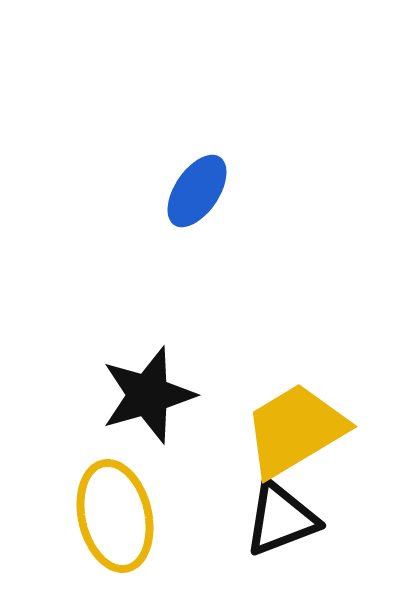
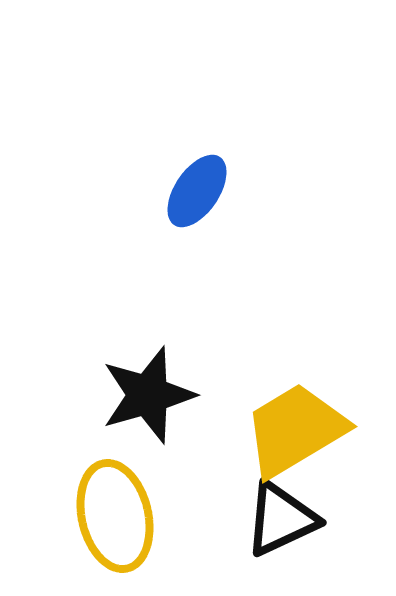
black triangle: rotated 4 degrees counterclockwise
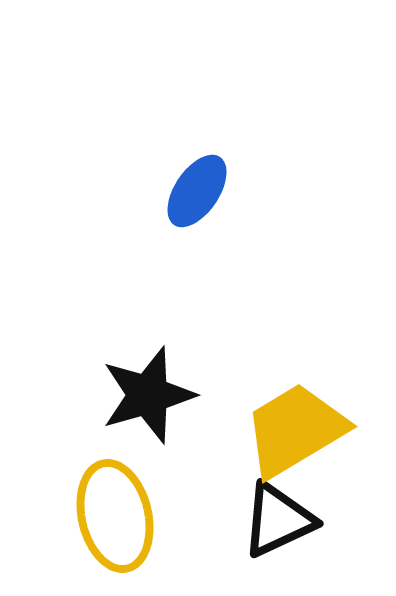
black triangle: moved 3 px left, 1 px down
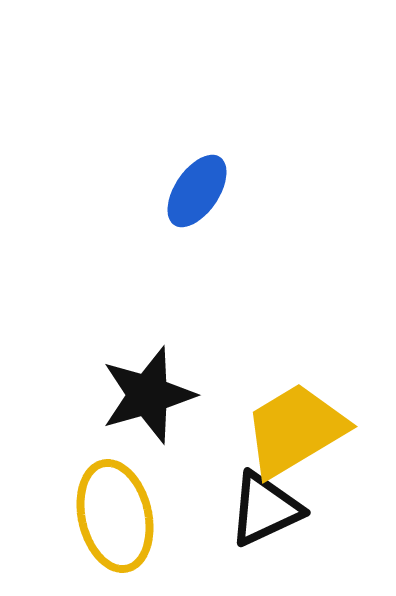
black triangle: moved 13 px left, 11 px up
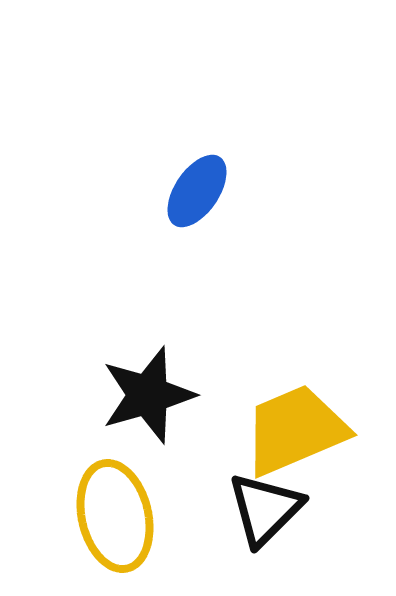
yellow trapezoid: rotated 8 degrees clockwise
black triangle: rotated 20 degrees counterclockwise
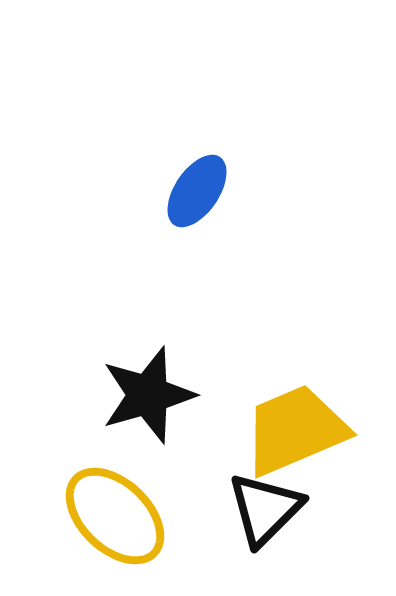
yellow ellipse: rotated 33 degrees counterclockwise
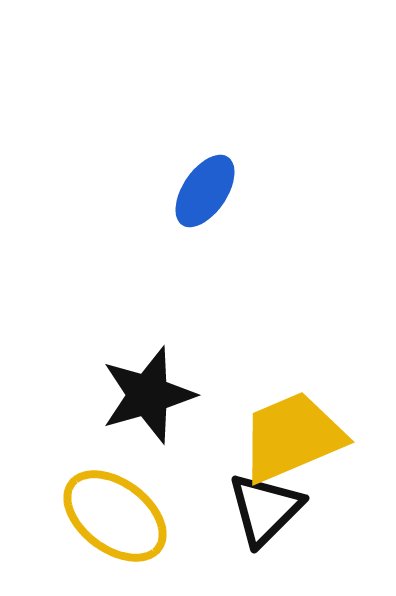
blue ellipse: moved 8 px right
yellow trapezoid: moved 3 px left, 7 px down
yellow ellipse: rotated 7 degrees counterclockwise
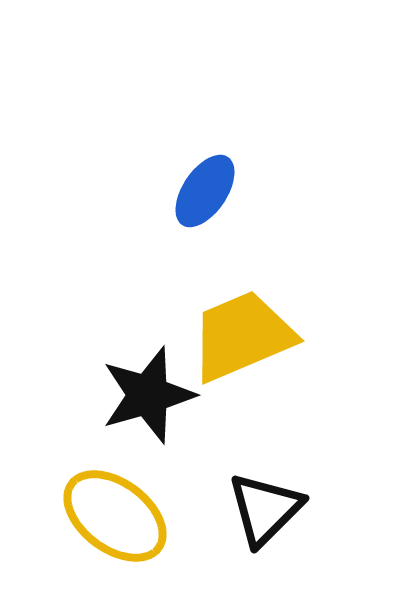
yellow trapezoid: moved 50 px left, 101 px up
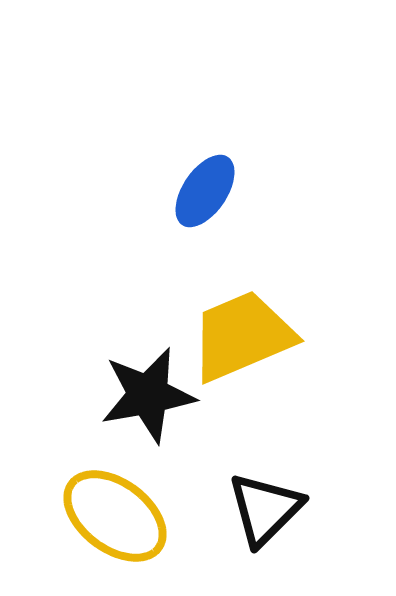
black star: rotated 6 degrees clockwise
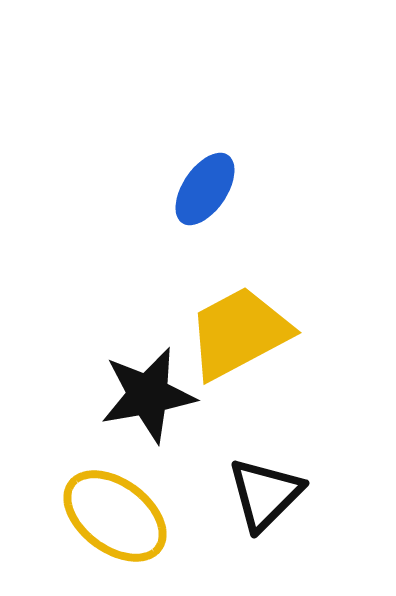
blue ellipse: moved 2 px up
yellow trapezoid: moved 3 px left, 3 px up; rotated 5 degrees counterclockwise
black triangle: moved 15 px up
